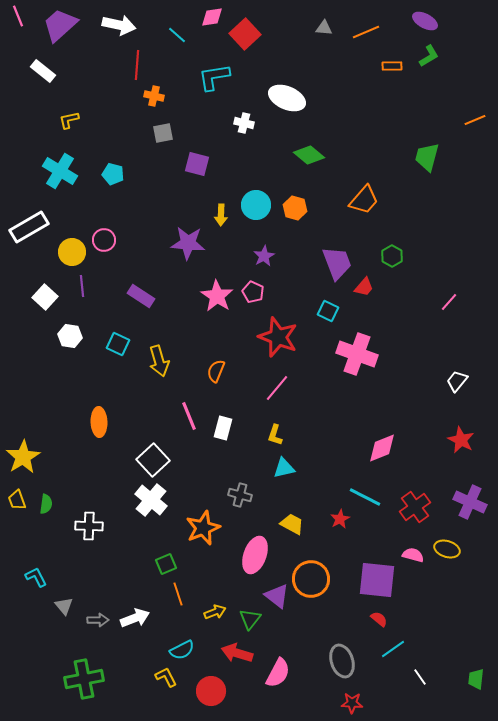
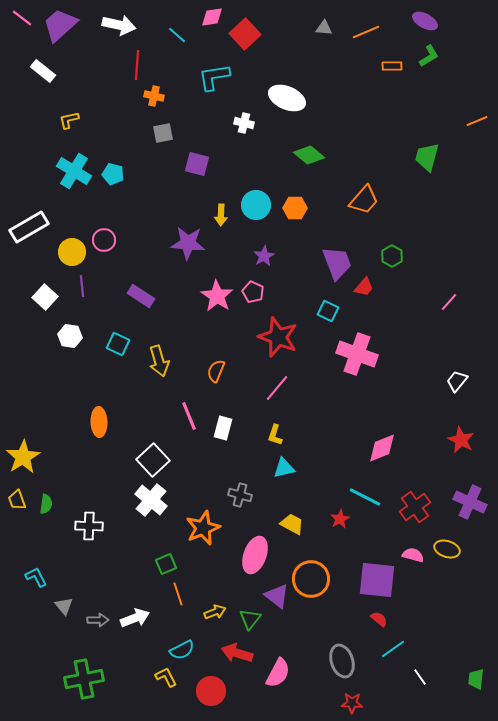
pink line at (18, 16): moved 4 px right, 2 px down; rotated 30 degrees counterclockwise
orange line at (475, 120): moved 2 px right, 1 px down
cyan cross at (60, 171): moved 14 px right
orange hexagon at (295, 208): rotated 15 degrees counterclockwise
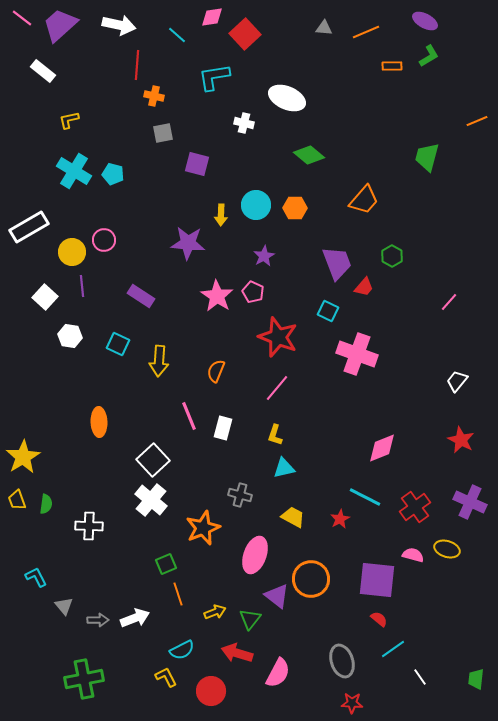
yellow arrow at (159, 361): rotated 20 degrees clockwise
yellow trapezoid at (292, 524): moved 1 px right, 7 px up
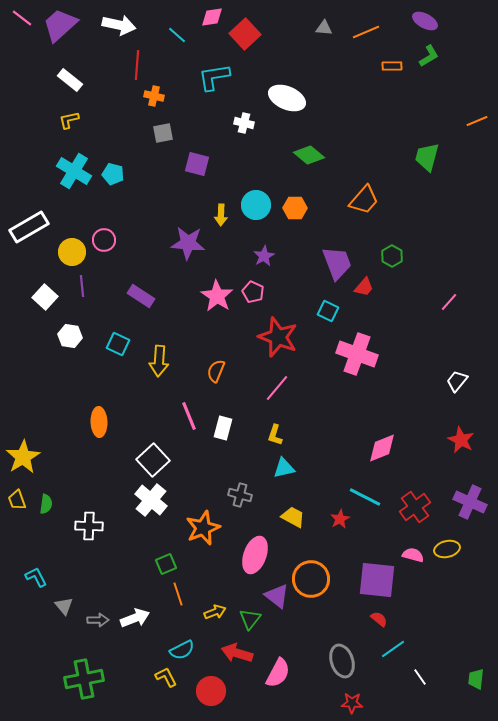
white rectangle at (43, 71): moved 27 px right, 9 px down
yellow ellipse at (447, 549): rotated 30 degrees counterclockwise
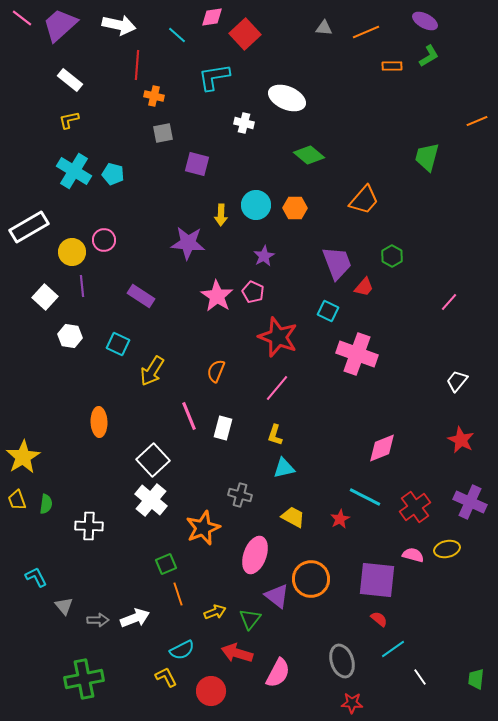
yellow arrow at (159, 361): moved 7 px left, 10 px down; rotated 28 degrees clockwise
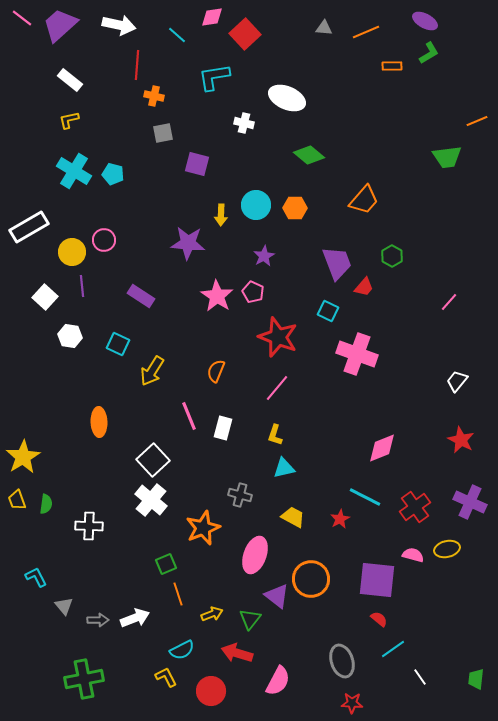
green L-shape at (429, 56): moved 3 px up
green trapezoid at (427, 157): moved 20 px right; rotated 112 degrees counterclockwise
yellow arrow at (215, 612): moved 3 px left, 2 px down
pink semicircle at (278, 673): moved 8 px down
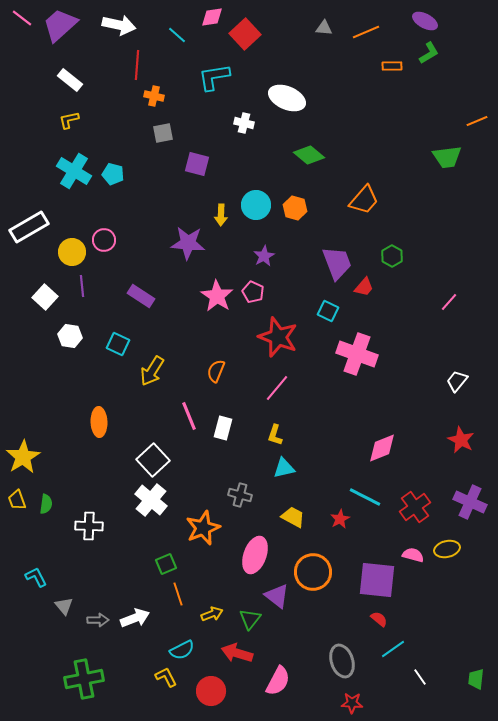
orange hexagon at (295, 208): rotated 15 degrees clockwise
orange circle at (311, 579): moved 2 px right, 7 px up
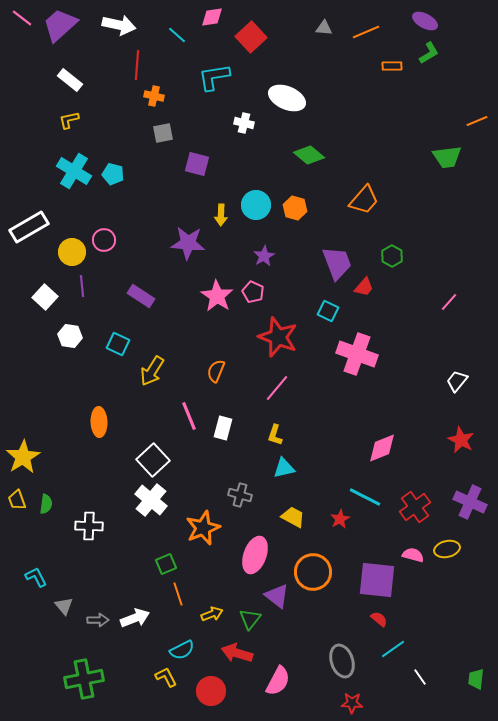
red square at (245, 34): moved 6 px right, 3 px down
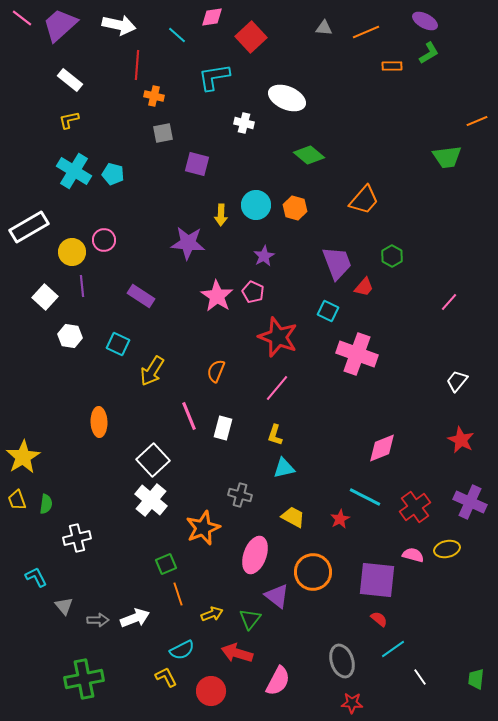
white cross at (89, 526): moved 12 px left, 12 px down; rotated 16 degrees counterclockwise
